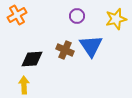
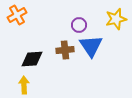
purple circle: moved 2 px right, 9 px down
brown cross: rotated 30 degrees counterclockwise
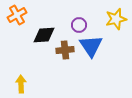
black diamond: moved 12 px right, 24 px up
yellow arrow: moved 3 px left, 1 px up
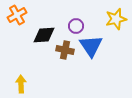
purple circle: moved 3 px left, 1 px down
brown cross: rotated 18 degrees clockwise
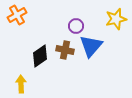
black diamond: moved 4 px left, 21 px down; rotated 30 degrees counterclockwise
blue triangle: rotated 15 degrees clockwise
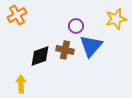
black diamond: rotated 15 degrees clockwise
